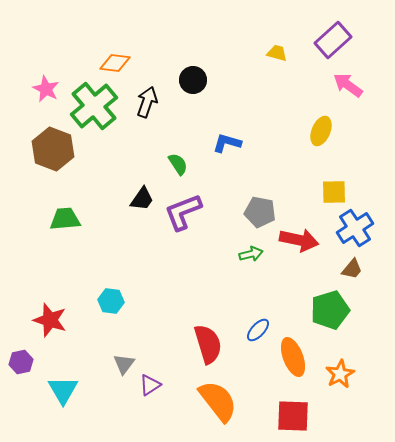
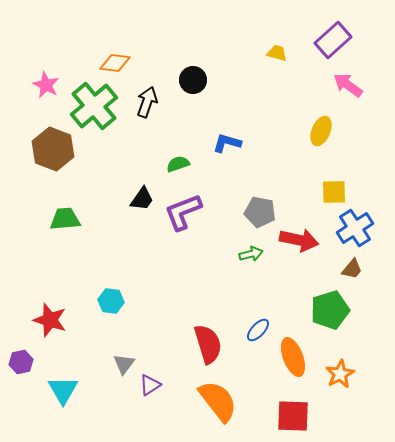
pink star: moved 4 px up
green semicircle: rotated 75 degrees counterclockwise
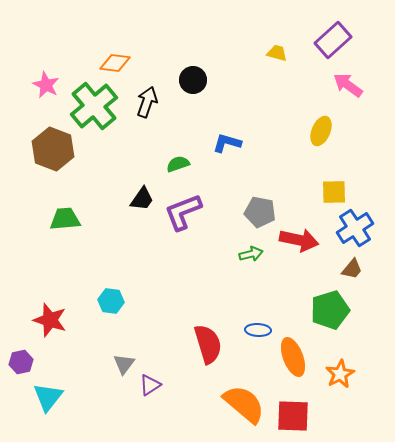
blue ellipse: rotated 50 degrees clockwise
cyan triangle: moved 15 px left, 7 px down; rotated 8 degrees clockwise
orange semicircle: moved 26 px right, 3 px down; rotated 12 degrees counterclockwise
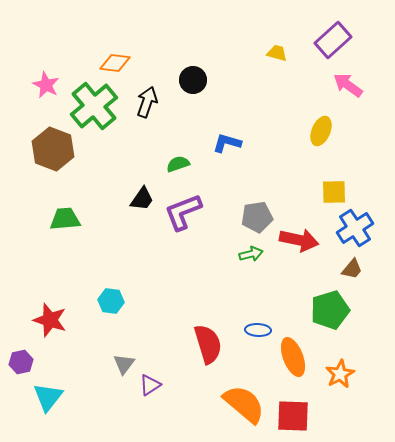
gray pentagon: moved 3 px left, 5 px down; rotated 20 degrees counterclockwise
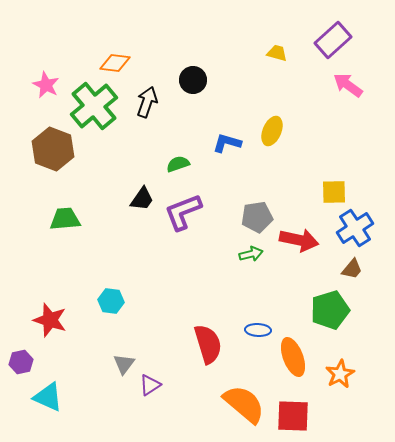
yellow ellipse: moved 49 px left
cyan triangle: rotated 44 degrees counterclockwise
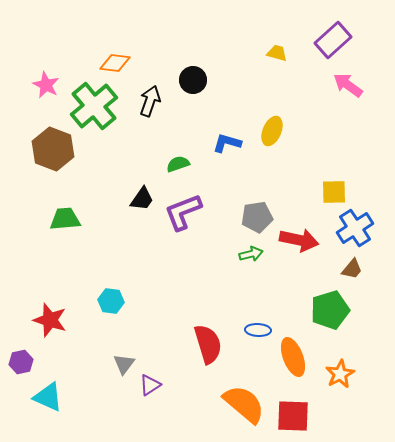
black arrow: moved 3 px right, 1 px up
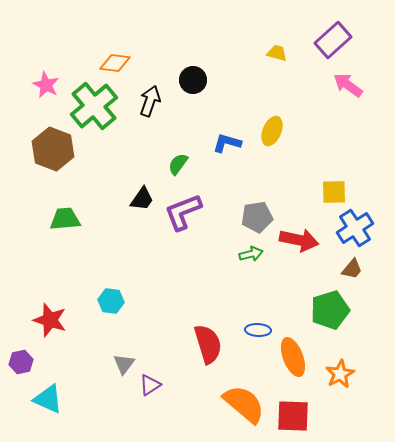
green semicircle: rotated 35 degrees counterclockwise
cyan triangle: moved 2 px down
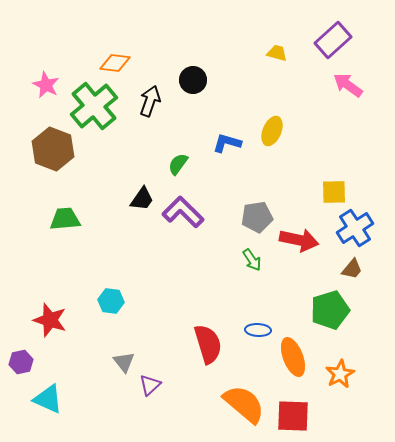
purple L-shape: rotated 66 degrees clockwise
green arrow: moved 1 px right, 6 px down; rotated 70 degrees clockwise
gray triangle: moved 2 px up; rotated 15 degrees counterclockwise
purple triangle: rotated 10 degrees counterclockwise
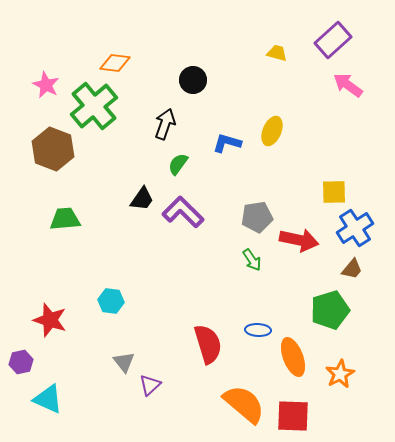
black arrow: moved 15 px right, 23 px down
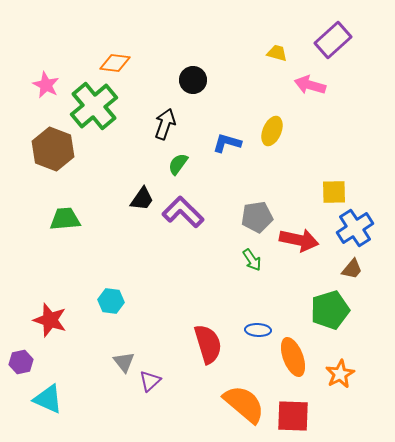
pink arrow: moved 38 px left; rotated 20 degrees counterclockwise
purple triangle: moved 4 px up
